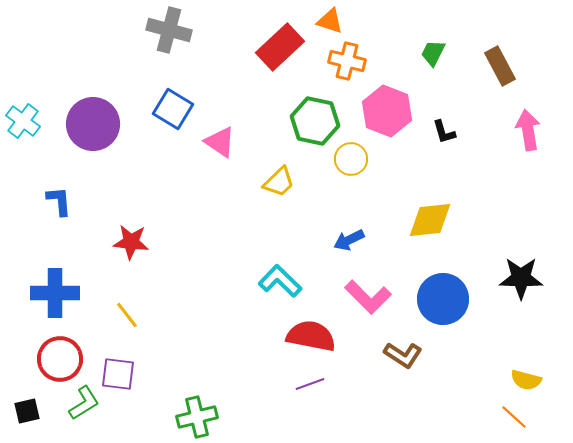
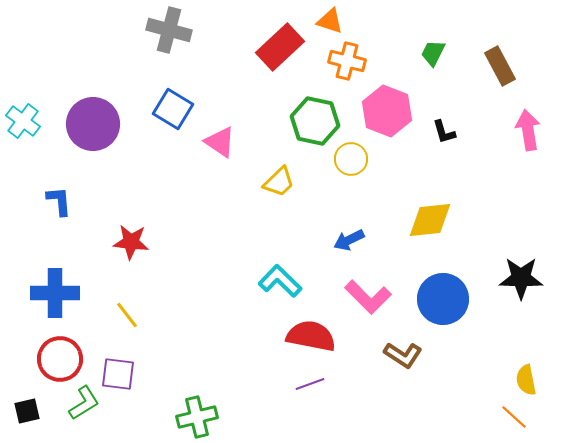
yellow semicircle: rotated 64 degrees clockwise
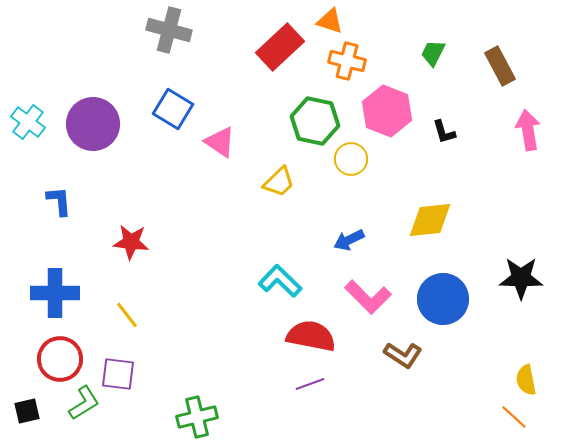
cyan cross: moved 5 px right, 1 px down
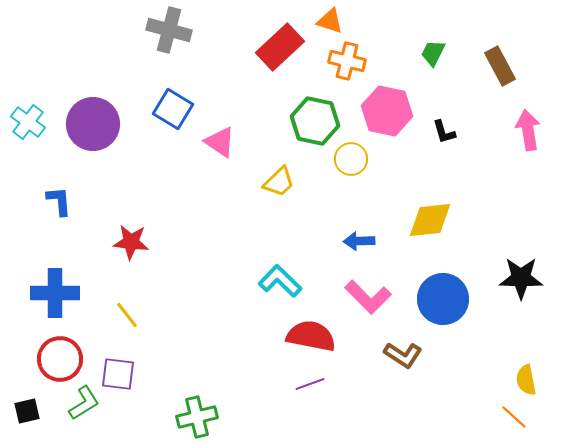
pink hexagon: rotated 9 degrees counterclockwise
blue arrow: moved 10 px right, 1 px down; rotated 24 degrees clockwise
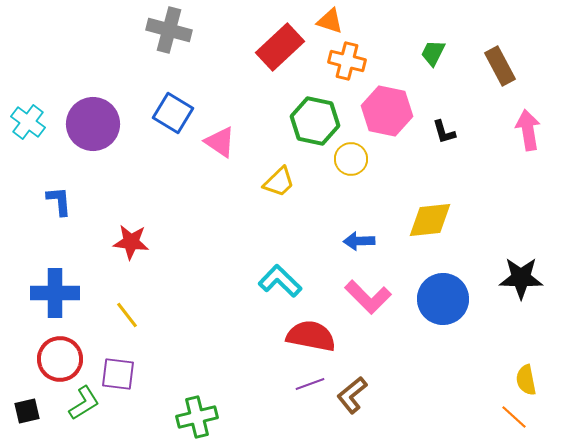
blue square: moved 4 px down
brown L-shape: moved 51 px left, 40 px down; rotated 108 degrees clockwise
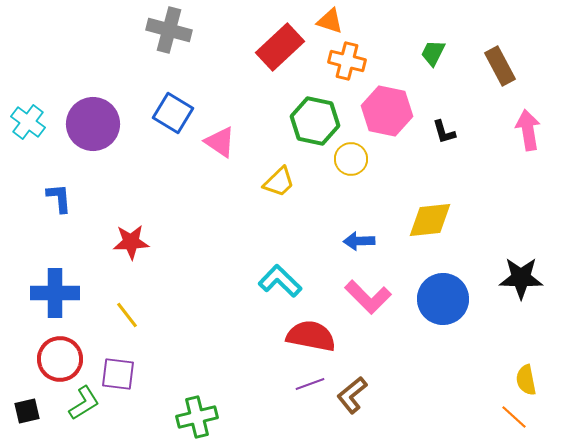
blue L-shape: moved 3 px up
red star: rotated 9 degrees counterclockwise
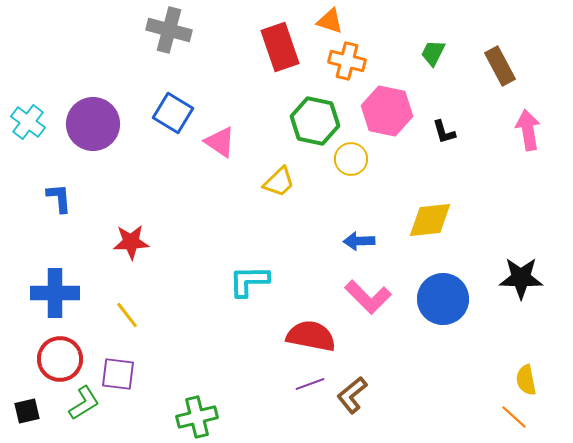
red rectangle: rotated 66 degrees counterclockwise
cyan L-shape: moved 31 px left; rotated 45 degrees counterclockwise
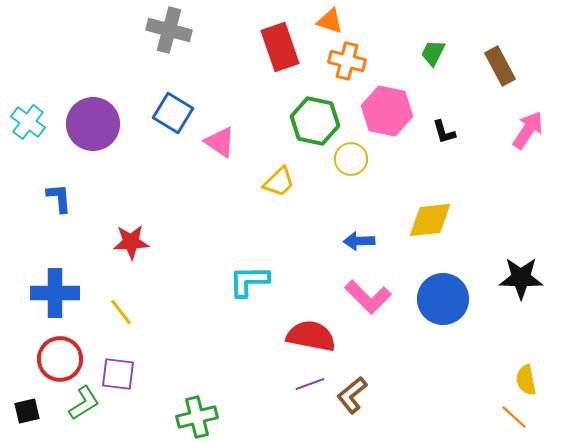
pink arrow: rotated 42 degrees clockwise
yellow line: moved 6 px left, 3 px up
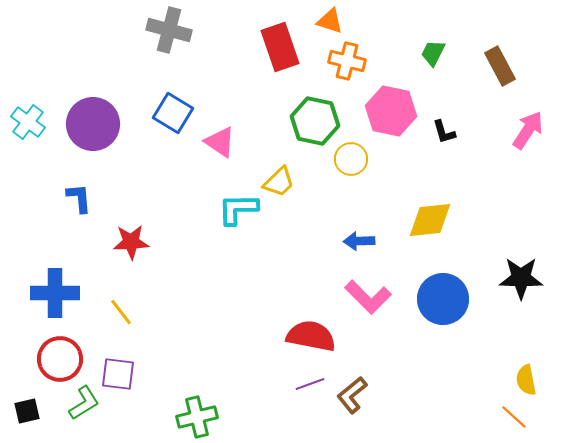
pink hexagon: moved 4 px right
blue L-shape: moved 20 px right
cyan L-shape: moved 11 px left, 72 px up
